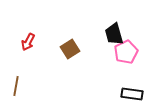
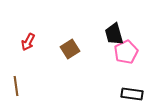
brown line: rotated 18 degrees counterclockwise
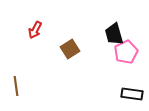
red arrow: moved 7 px right, 12 px up
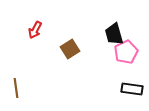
brown line: moved 2 px down
black rectangle: moved 5 px up
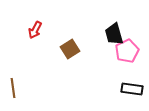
pink pentagon: moved 1 px right, 1 px up
brown line: moved 3 px left
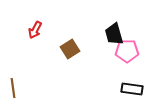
pink pentagon: rotated 25 degrees clockwise
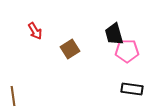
red arrow: moved 1 px down; rotated 60 degrees counterclockwise
brown line: moved 8 px down
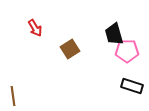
red arrow: moved 3 px up
black rectangle: moved 3 px up; rotated 10 degrees clockwise
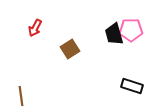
red arrow: rotated 60 degrees clockwise
pink pentagon: moved 4 px right, 21 px up
brown line: moved 8 px right
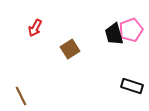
pink pentagon: rotated 20 degrees counterclockwise
brown line: rotated 18 degrees counterclockwise
